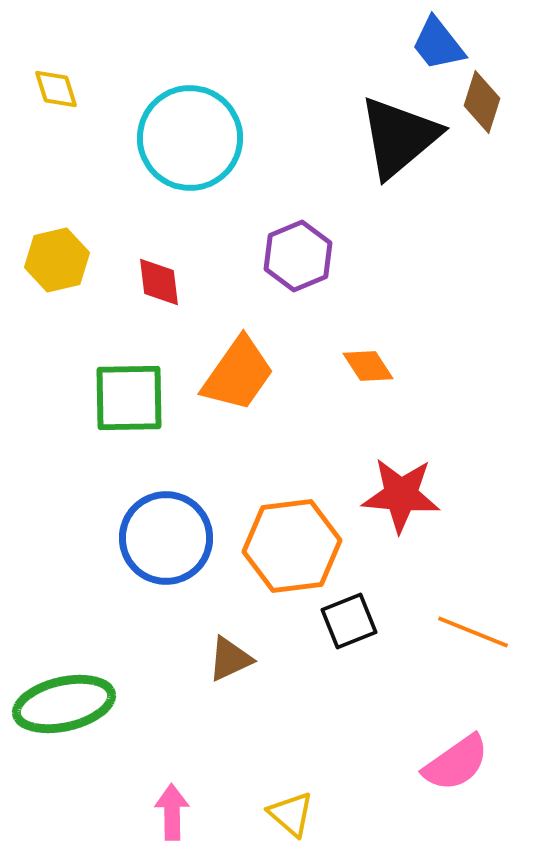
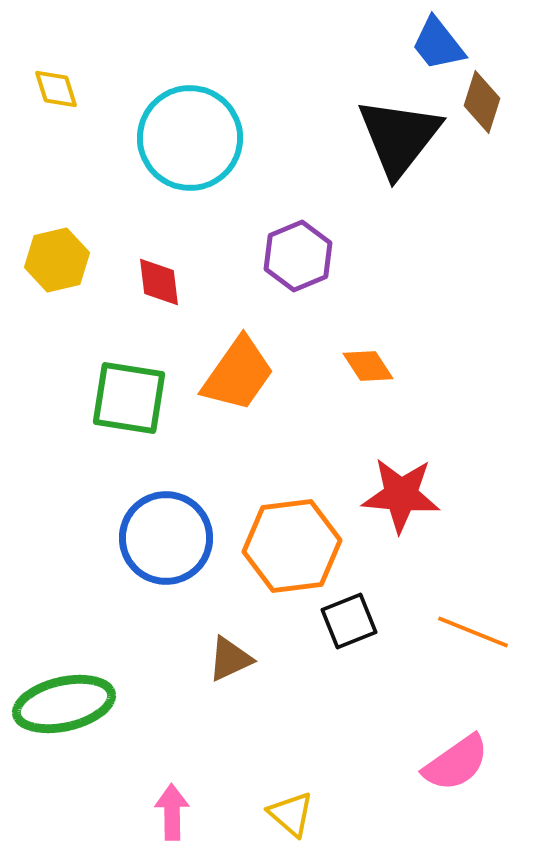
black triangle: rotated 12 degrees counterclockwise
green square: rotated 10 degrees clockwise
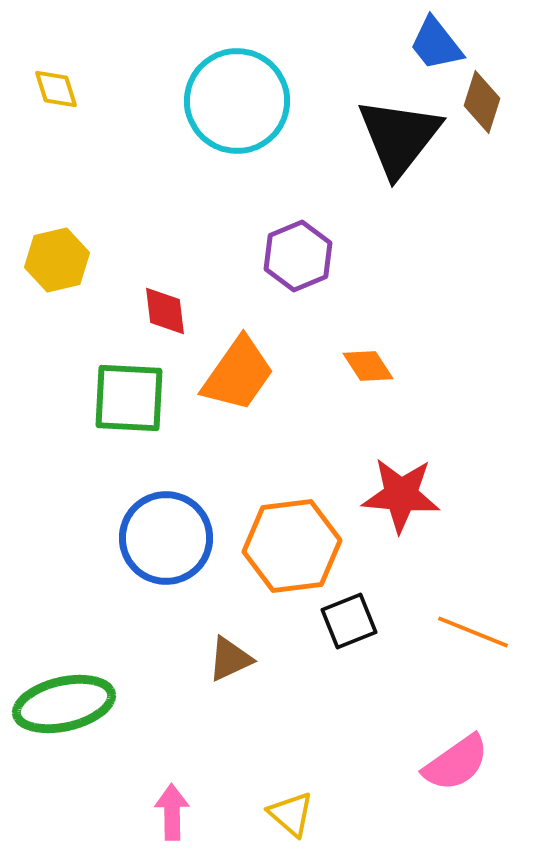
blue trapezoid: moved 2 px left
cyan circle: moved 47 px right, 37 px up
red diamond: moved 6 px right, 29 px down
green square: rotated 6 degrees counterclockwise
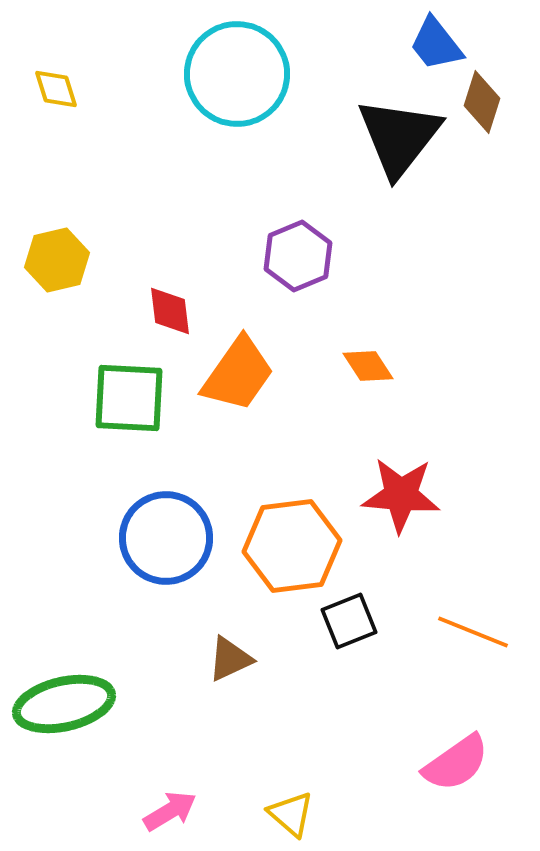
cyan circle: moved 27 px up
red diamond: moved 5 px right
pink arrow: moved 2 px left, 1 px up; rotated 60 degrees clockwise
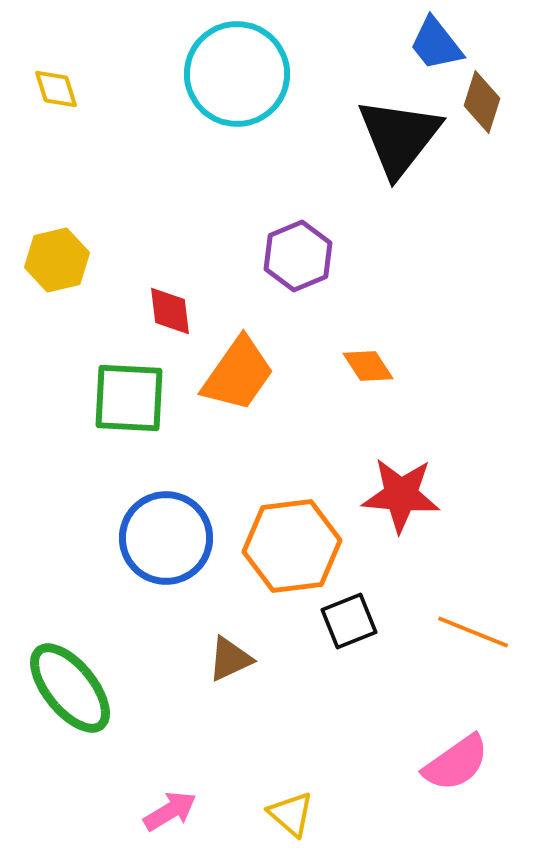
green ellipse: moved 6 px right, 16 px up; rotated 64 degrees clockwise
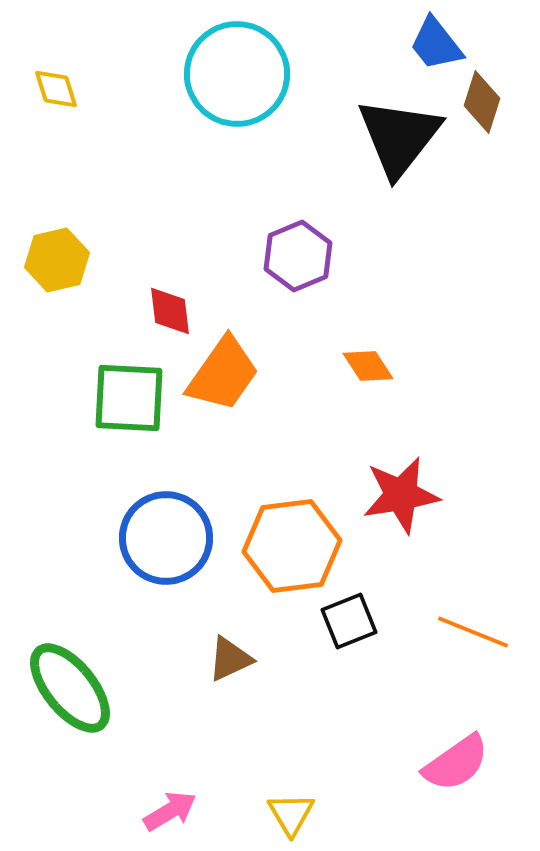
orange trapezoid: moved 15 px left
red star: rotated 14 degrees counterclockwise
yellow triangle: rotated 18 degrees clockwise
